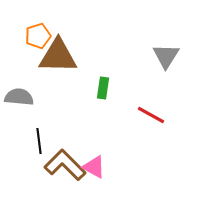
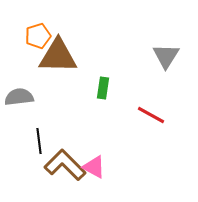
gray semicircle: rotated 12 degrees counterclockwise
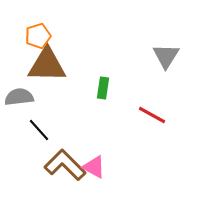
brown triangle: moved 11 px left, 9 px down
red line: moved 1 px right
black line: moved 11 px up; rotated 35 degrees counterclockwise
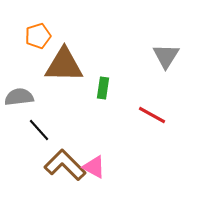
brown triangle: moved 17 px right
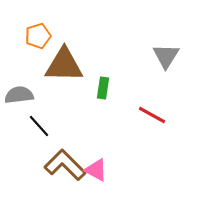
gray semicircle: moved 2 px up
black line: moved 4 px up
pink triangle: moved 2 px right, 3 px down
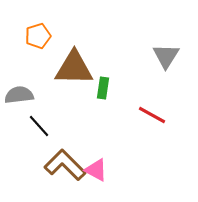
brown triangle: moved 10 px right, 3 px down
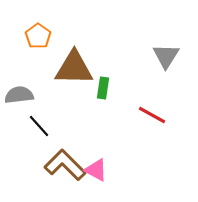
orange pentagon: rotated 20 degrees counterclockwise
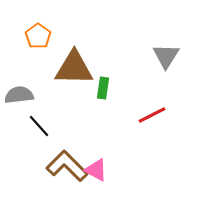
red line: rotated 56 degrees counterclockwise
brown L-shape: moved 2 px right, 1 px down
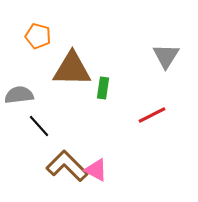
orange pentagon: rotated 20 degrees counterclockwise
brown triangle: moved 2 px left, 1 px down
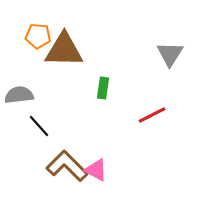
orange pentagon: rotated 10 degrees counterclockwise
gray triangle: moved 4 px right, 2 px up
brown triangle: moved 8 px left, 19 px up
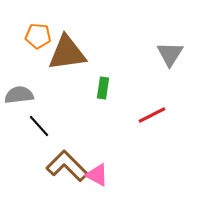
brown triangle: moved 3 px right, 3 px down; rotated 9 degrees counterclockwise
pink triangle: moved 1 px right, 5 px down
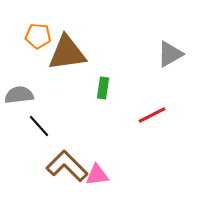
gray triangle: rotated 28 degrees clockwise
pink triangle: rotated 35 degrees counterclockwise
